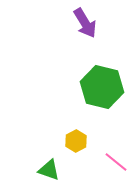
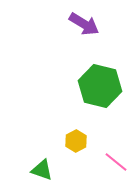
purple arrow: moved 1 px left, 1 px down; rotated 28 degrees counterclockwise
green hexagon: moved 2 px left, 1 px up
green triangle: moved 7 px left
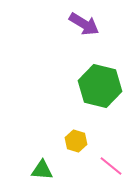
yellow hexagon: rotated 15 degrees counterclockwise
pink line: moved 5 px left, 4 px down
green triangle: rotated 15 degrees counterclockwise
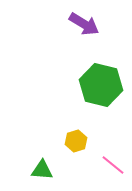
green hexagon: moved 1 px right, 1 px up
yellow hexagon: rotated 25 degrees clockwise
pink line: moved 2 px right, 1 px up
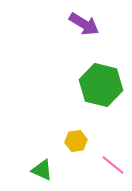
yellow hexagon: rotated 10 degrees clockwise
green triangle: rotated 20 degrees clockwise
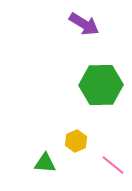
green hexagon: rotated 15 degrees counterclockwise
yellow hexagon: rotated 15 degrees counterclockwise
green triangle: moved 3 px right, 7 px up; rotated 20 degrees counterclockwise
